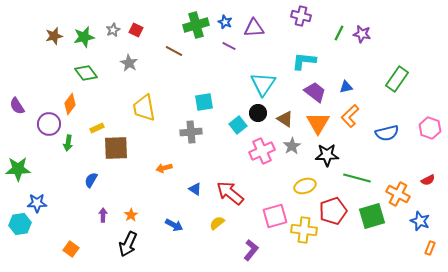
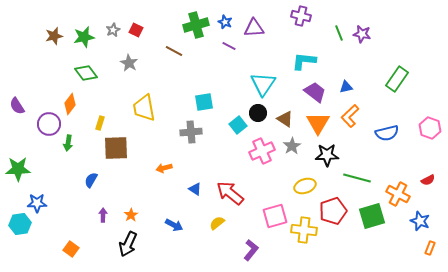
green line at (339, 33): rotated 49 degrees counterclockwise
yellow rectangle at (97, 128): moved 3 px right, 5 px up; rotated 48 degrees counterclockwise
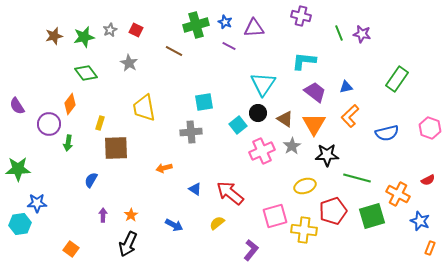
gray star at (113, 30): moved 3 px left
orange triangle at (318, 123): moved 4 px left, 1 px down
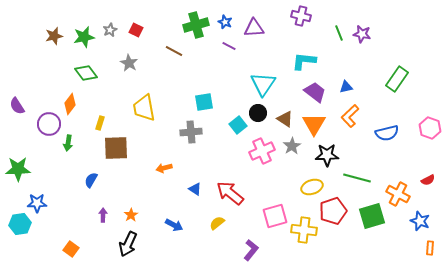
yellow ellipse at (305, 186): moved 7 px right, 1 px down
orange rectangle at (430, 248): rotated 16 degrees counterclockwise
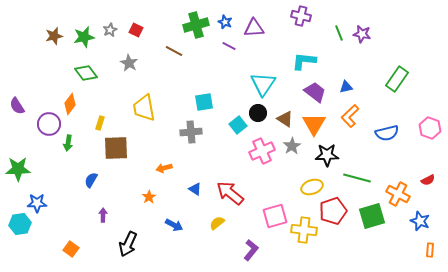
orange star at (131, 215): moved 18 px right, 18 px up
orange rectangle at (430, 248): moved 2 px down
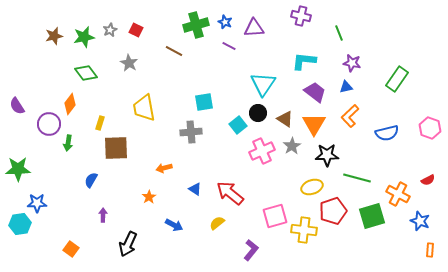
purple star at (362, 34): moved 10 px left, 29 px down
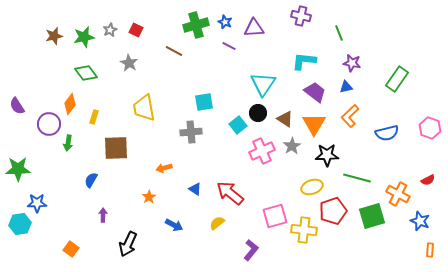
yellow rectangle at (100, 123): moved 6 px left, 6 px up
